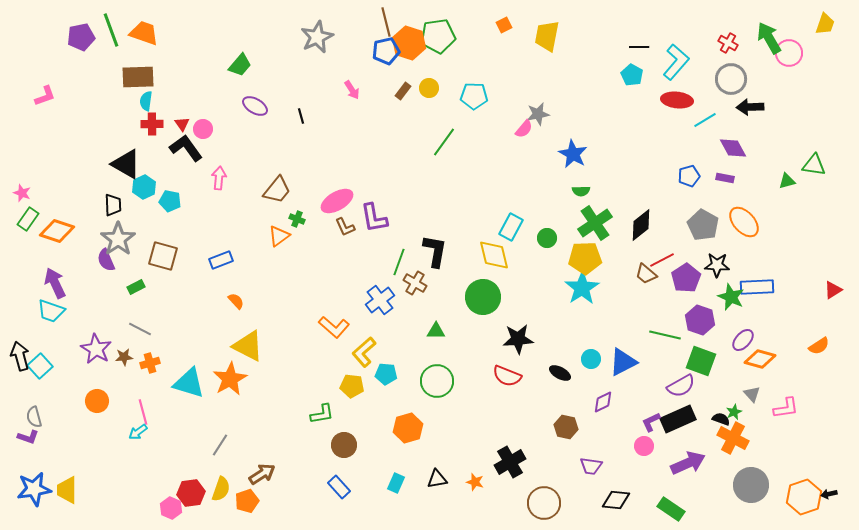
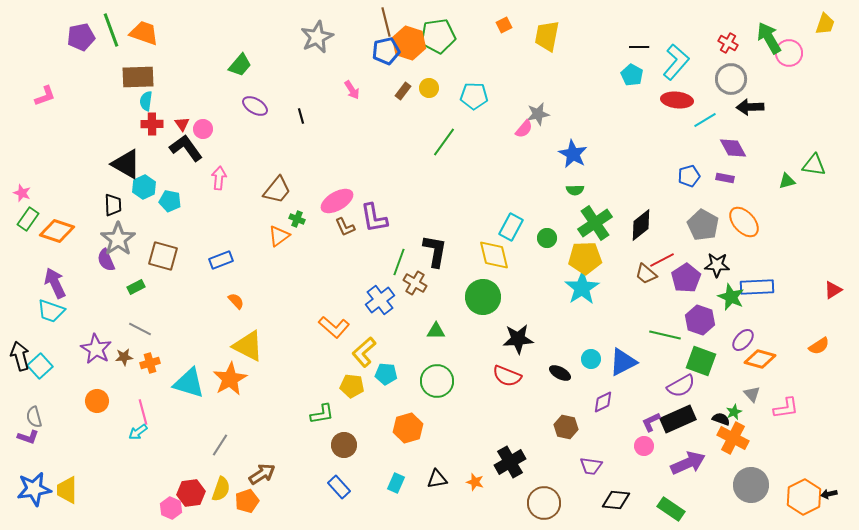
green semicircle at (581, 191): moved 6 px left, 1 px up
orange hexagon at (804, 497): rotated 8 degrees counterclockwise
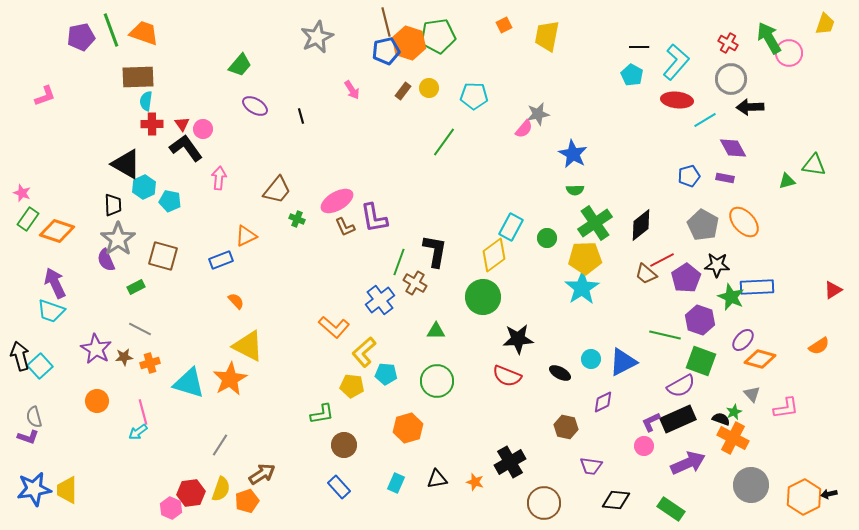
orange triangle at (279, 236): moved 33 px left; rotated 10 degrees clockwise
yellow diamond at (494, 255): rotated 68 degrees clockwise
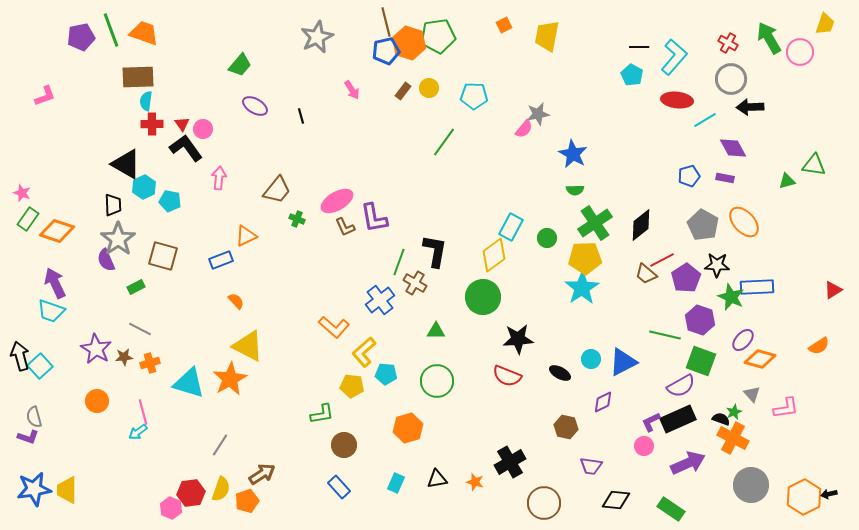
pink circle at (789, 53): moved 11 px right, 1 px up
cyan L-shape at (676, 62): moved 2 px left, 5 px up
